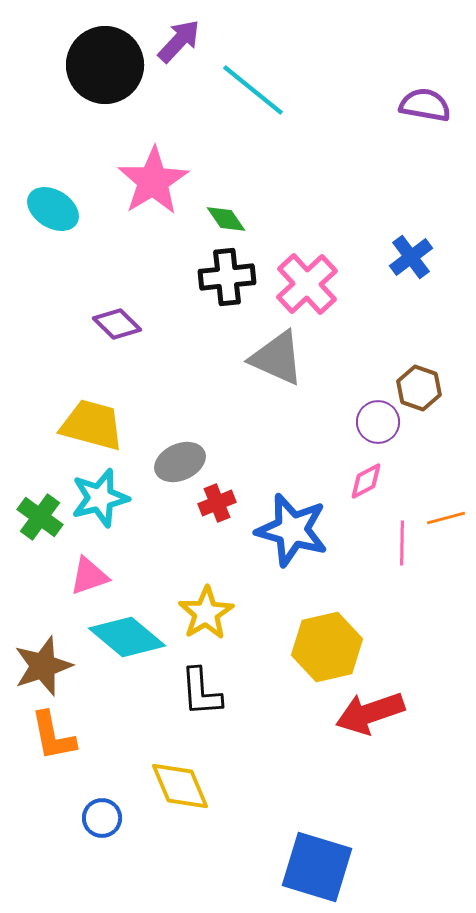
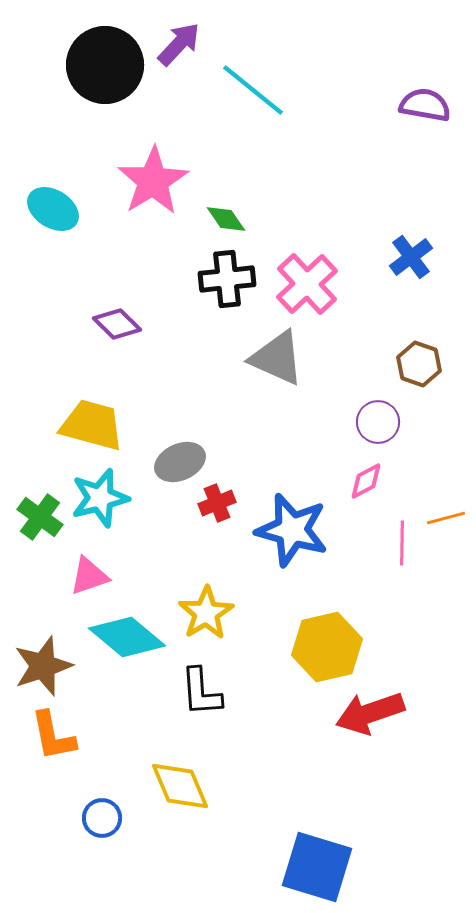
purple arrow: moved 3 px down
black cross: moved 2 px down
brown hexagon: moved 24 px up
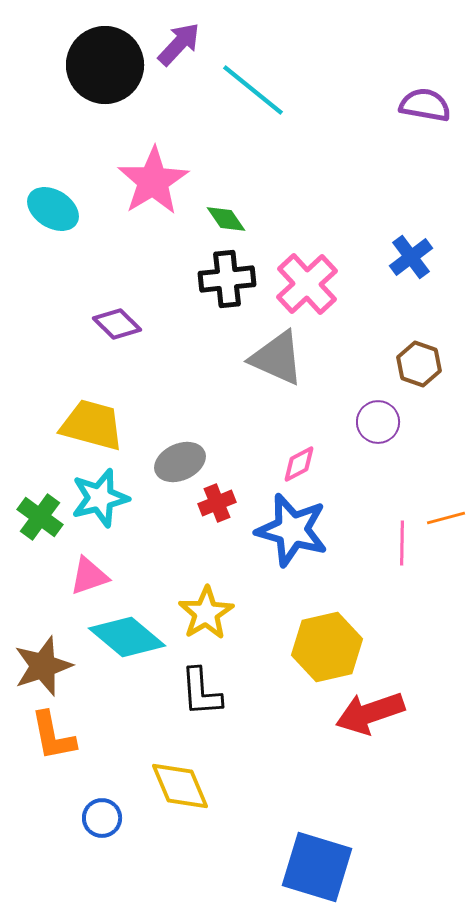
pink diamond: moved 67 px left, 17 px up
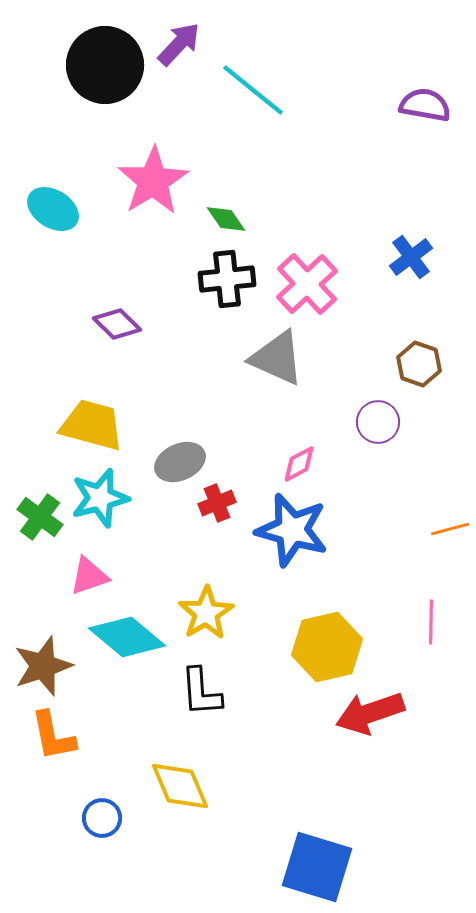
orange line: moved 4 px right, 11 px down
pink line: moved 29 px right, 79 px down
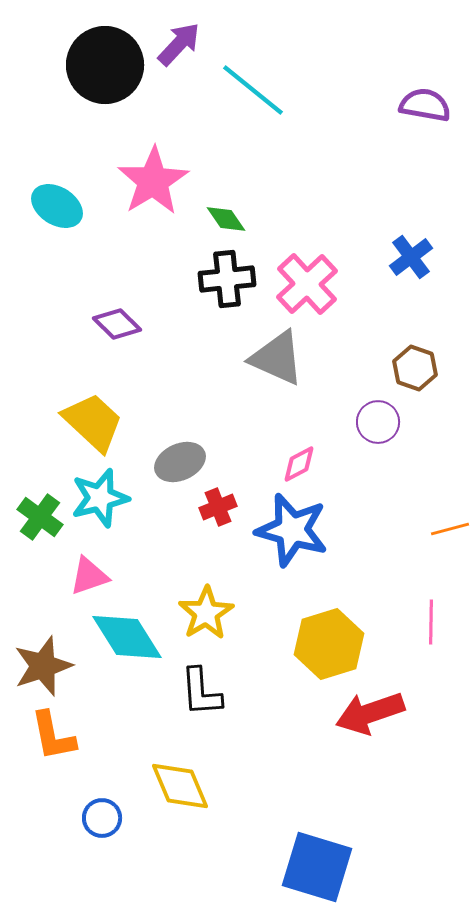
cyan ellipse: moved 4 px right, 3 px up
brown hexagon: moved 4 px left, 4 px down
yellow trapezoid: moved 1 px right, 3 px up; rotated 28 degrees clockwise
red cross: moved 1 px right, 4 px down
cyan diamond: rotated 18 degrees clockwise
yellow hexagon: moved 2 px right, 3 px up; rotated 4 degrees counterclockwise
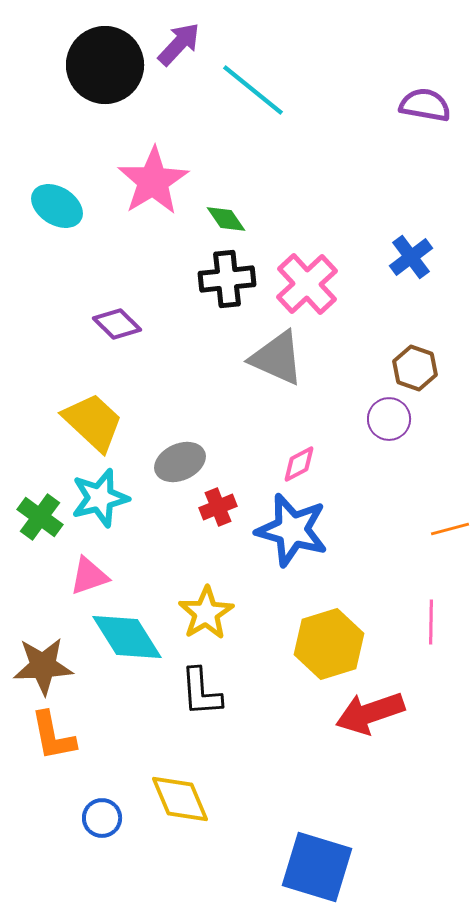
purple circle: moved 11 px right, 3 px up
brown star: rotated 16 degrees clockwise
yellow diamond: moved 13 px down
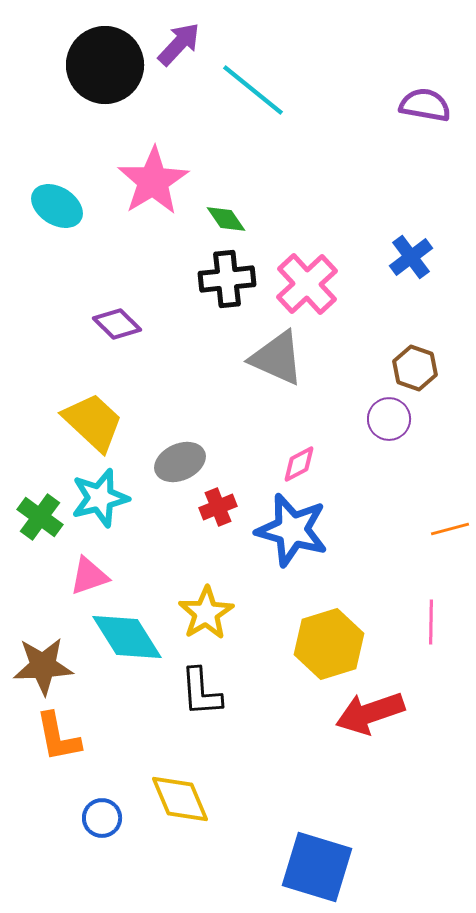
orange L-shape: moved 5 px right, 1 px down
